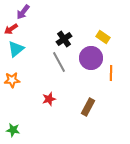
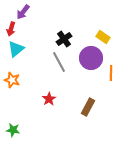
red arrow: rotated 40 degrees counterclockwise
orange star: rotated 21 degrees clockwise
red star: rotated 16 degrees counterclockwise
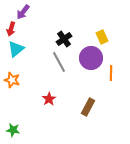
yellow rectangle: moved 1 px left; rotated 32 degrees clockwise
